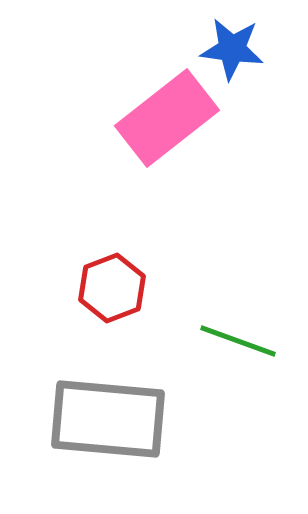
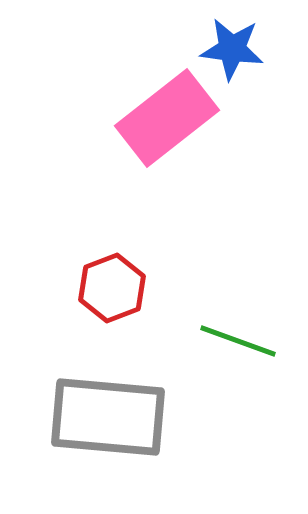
gray rectangle: moved 2 px up
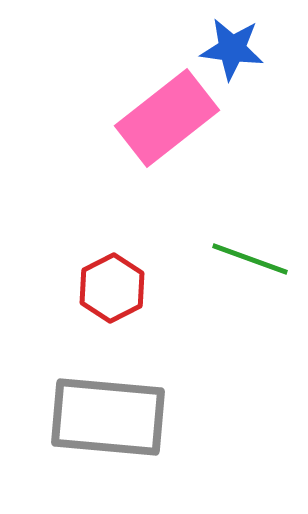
red hexagon: rotated 6 degrees counterclockwise
green line: moved 12 px right, 82 px up
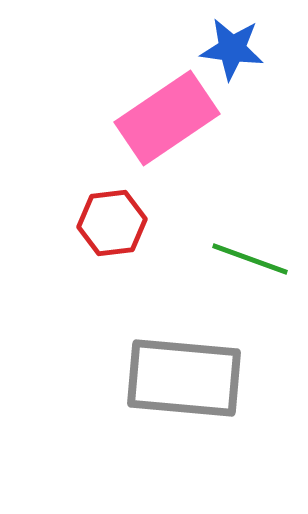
pink rectangle: rotated 4 degrees clockwise
red hexagon: moved 65 px up; rotated 20 degrees clockwise
gray rectangle: moved 76 px right, 39 px up
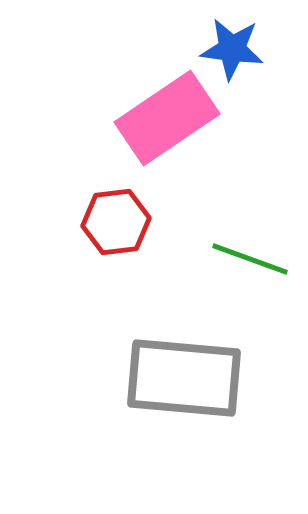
red hexagon: moved 4 px right, 1 px up
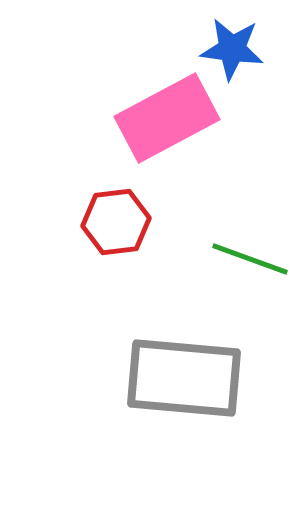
pink rectangle: rotated 6 degrees clockwise
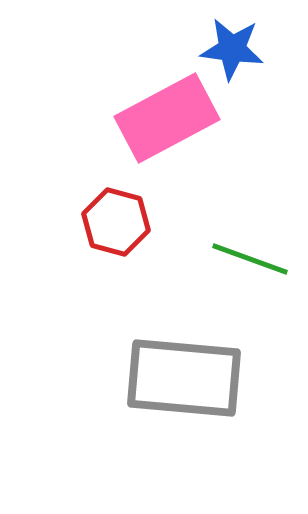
red hexagon: rotated 22 degrees clockwise
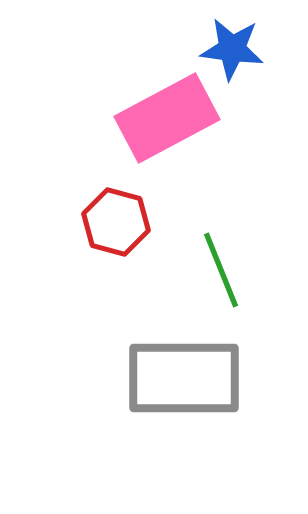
green line: moved 29 px left, 11 px down; rotated 48 degrees clockwise
gray rectangle: rotated 5 degrees counterclockwise
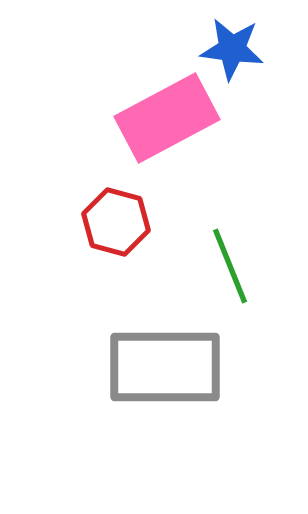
green line: moved 9 px right, 4 px up
gray rectangle: moved 19 px left, 11 px up
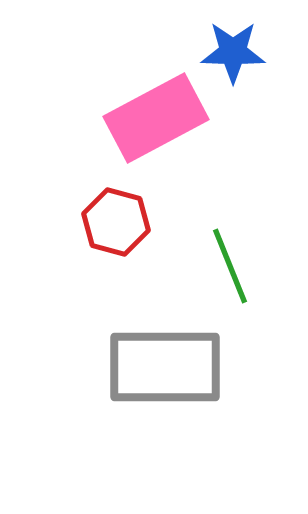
blue star: moved 1 px right, 3 px down; rotated 6 degrees counterclockwise
pink rectangle: moved 11 px left
